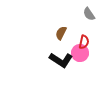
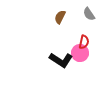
brown semicircle: moved 1 px left, 16 px up
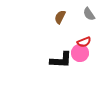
red semicircle: rotated 56 degrees clockwise
black L-shape: rotated 30 degrees counterclockwise
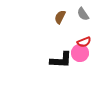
gray semicircle: moved 6 px left
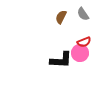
brown semicircle: moved 1 px right
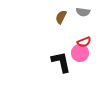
gray semicircle: moved 2 px up; rotated 48 degrees counterclockwise
black L-shape: moved 2 px down; rotated 105 degrees counterclockwise
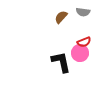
brown semicircle: rotated 16 degrees clockwise
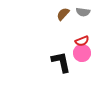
brown semicircle: moved 2 px right, 3 px up
red semicircle: moved 2 px left, 1 px up
pink circle: moved 2 px right
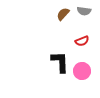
gray semicircle: moved 1 px right, 1 px up
pink circle: moved 18 px down
black L-shape: moved 1 px left; rotated 10 degrees clockwise
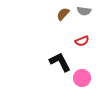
black L-shape: rotated 25 degrees counterclockwise
pink circle: moved 7 px down
